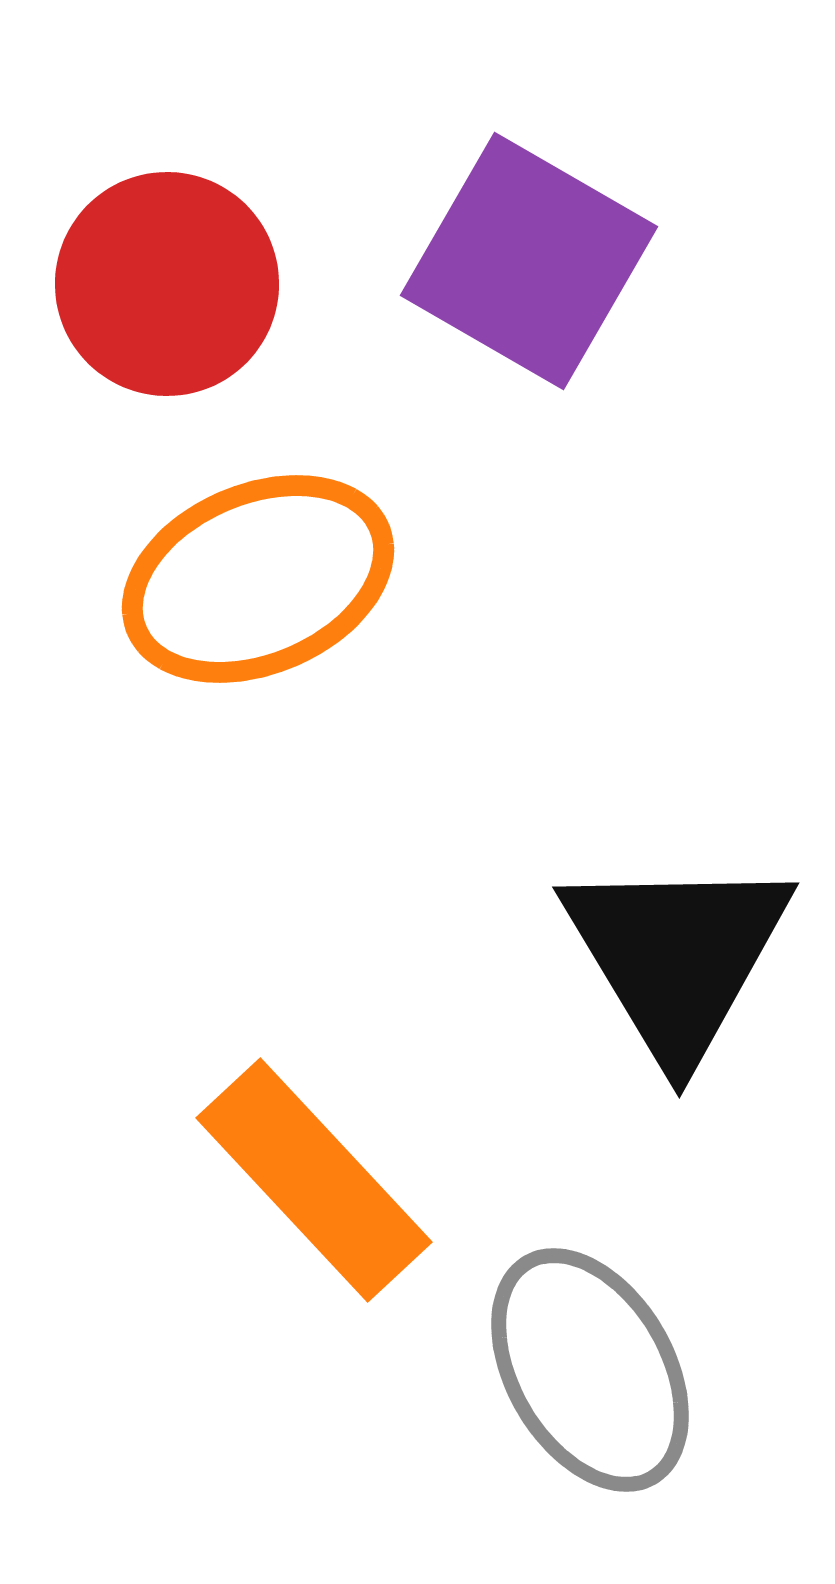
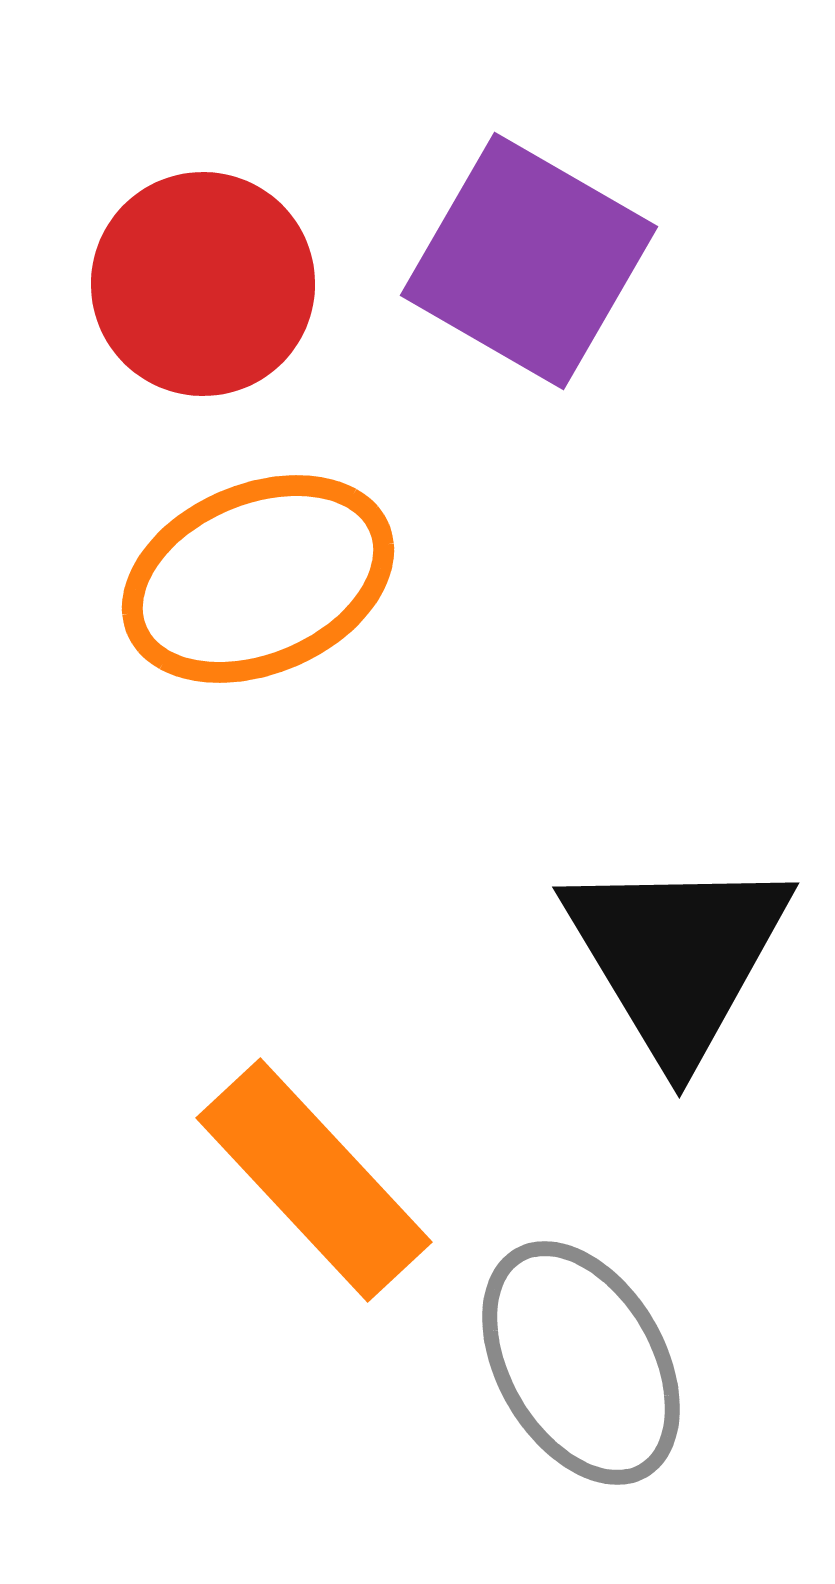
red circle: moved 36 px right
gray ellipse: moved 9 px left, 7 px up
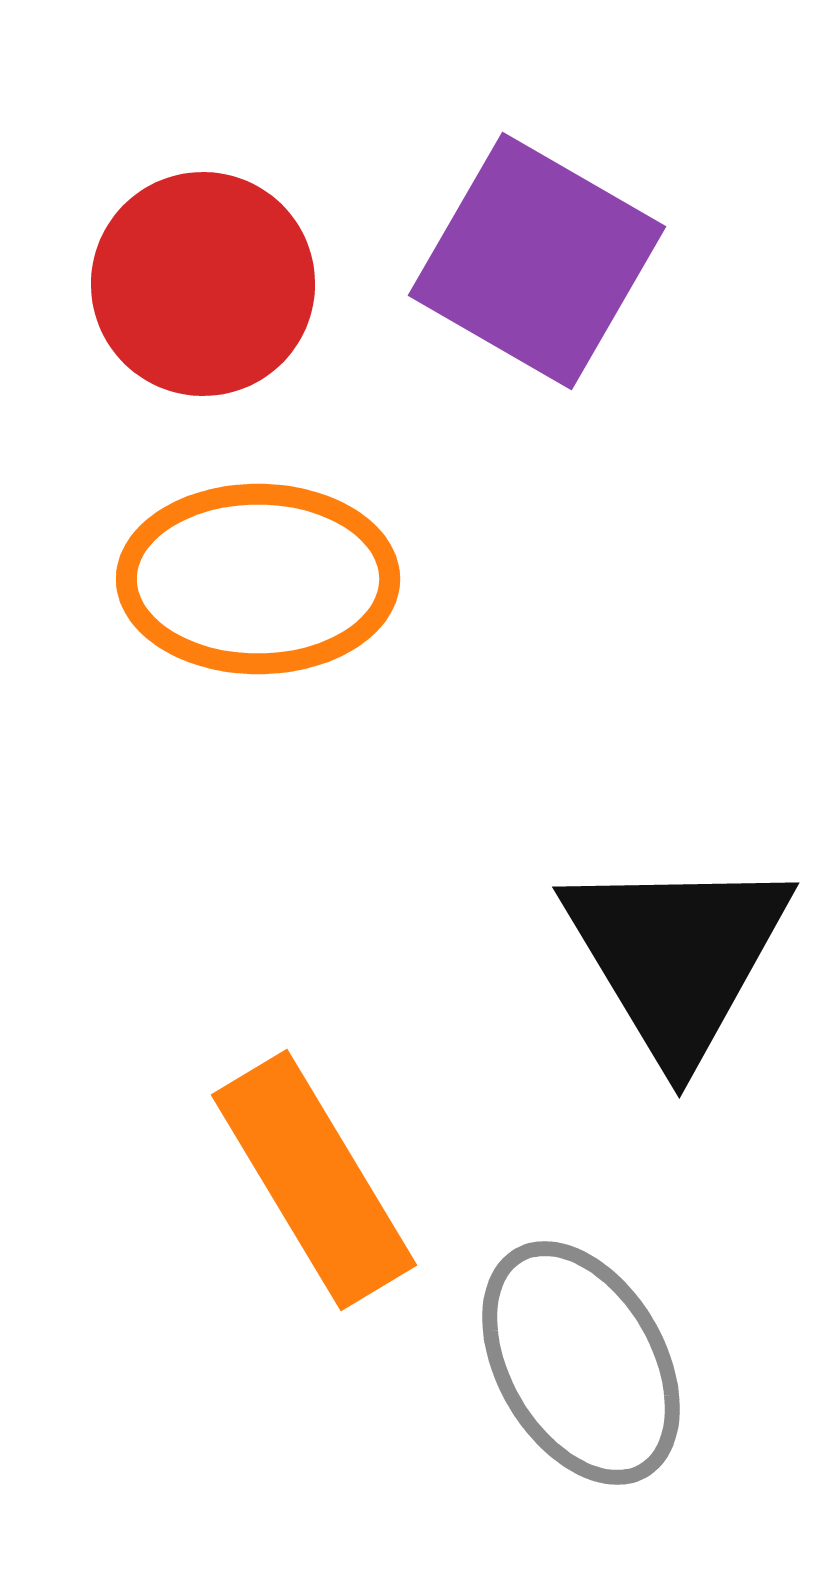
purple square: moved 8 px right
orange ellipse: rotated 23 degrees clockwise
orange rectangle: rotated 12 degrees clockwise
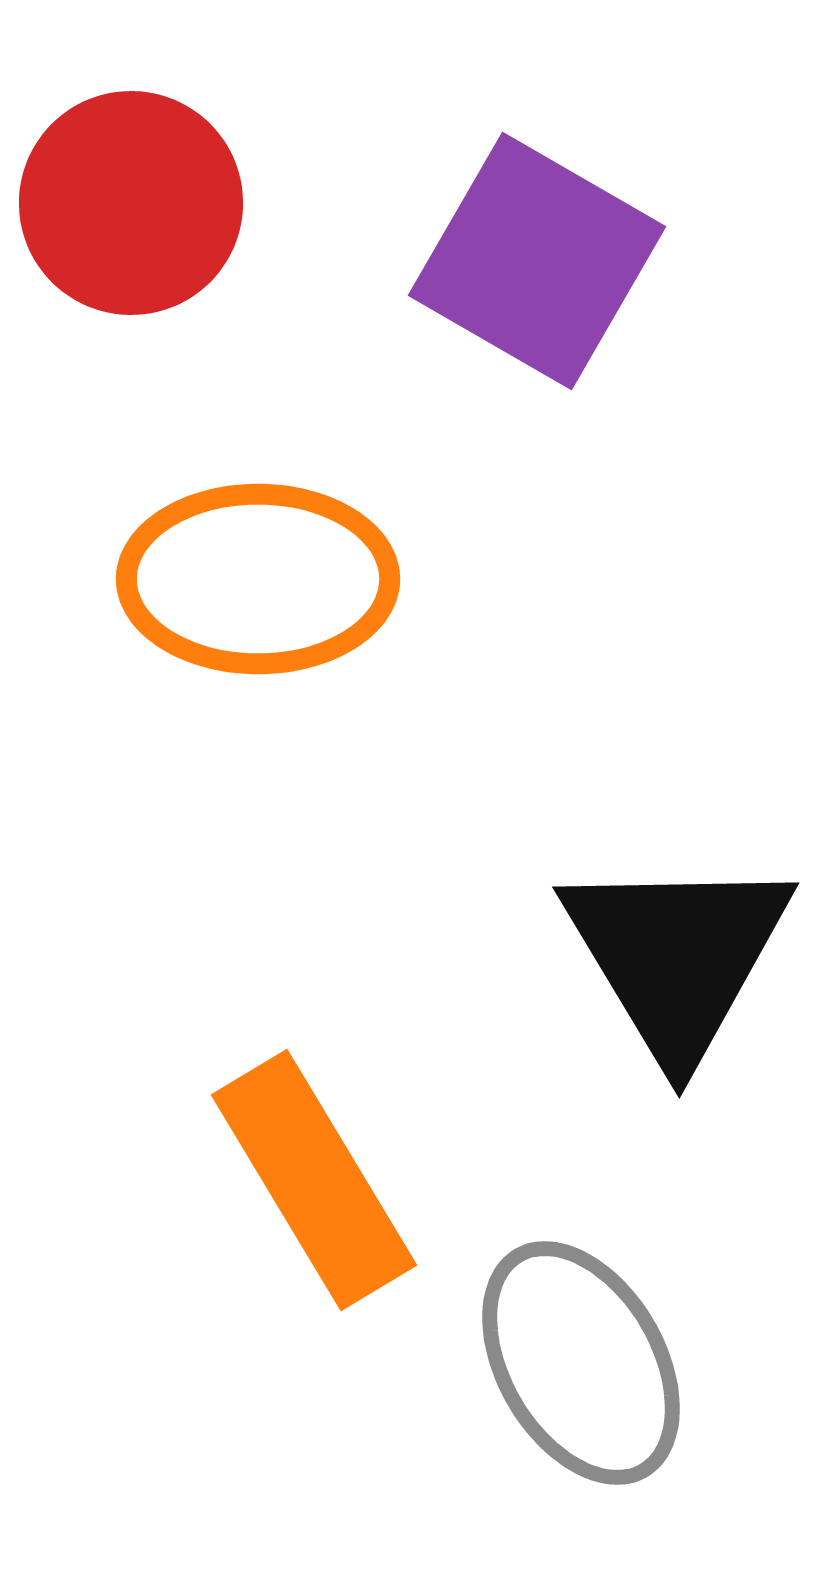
red circle: moved 72 px left, 81 px up
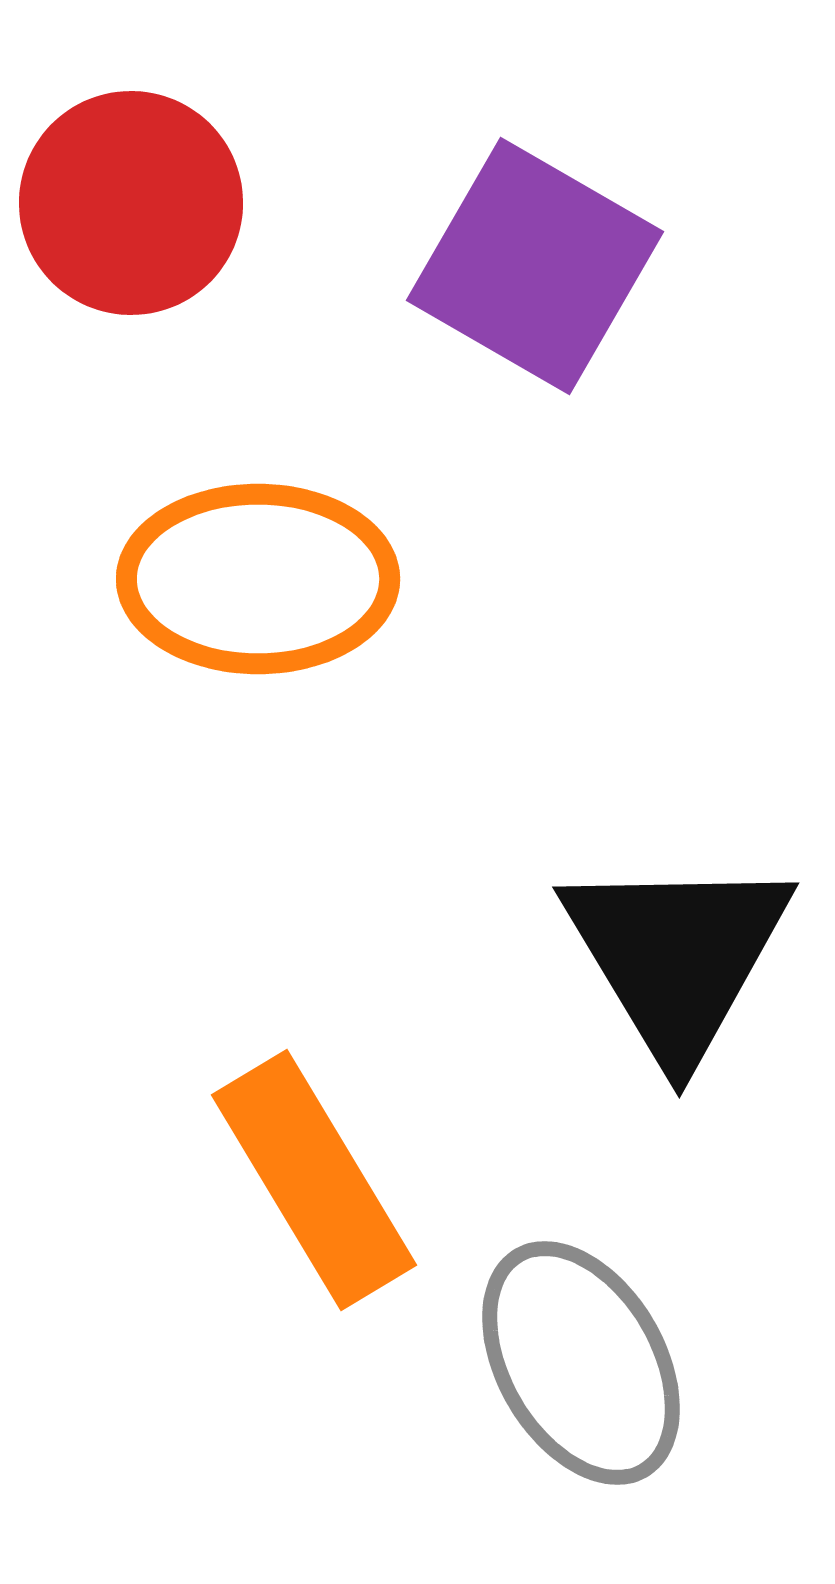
purple square: moved 2 px left, 5 px down
